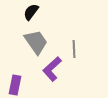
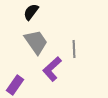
purple rectangle: rotated 24 degrees clockwise
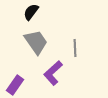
gray line: moved 1 px right, 1 px up
purple L-shape: moved 1 px right, 4 px down
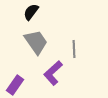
gray line: moved 1 px left, 1 px down
